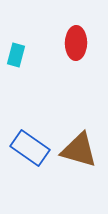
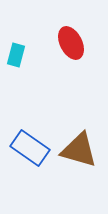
red ellipse: moved 5 px left; rotated 28 degrees counterclockwise
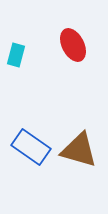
red ellipse: moved 2 px right, 2 px down
blue rectangle: moved 1 px right, 1 px up
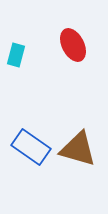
brown triangle: moved 1 px left, 1 px up
